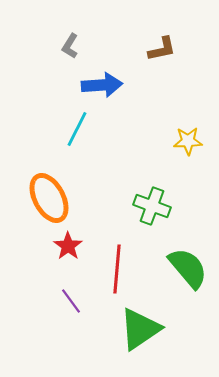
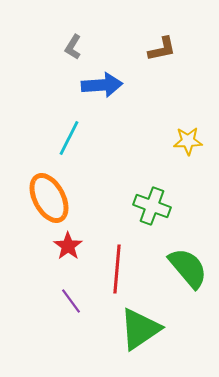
gray L-shape: moved 3 px right, 1 px down
cyan line: moved 8 px left, 9 px down
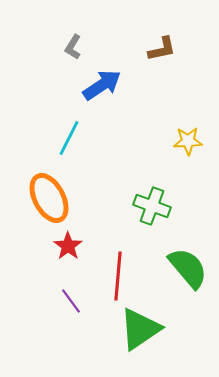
blue arrow: rotated 30 degrees counterclockwise
red line: moved 1 px right, 7 px down
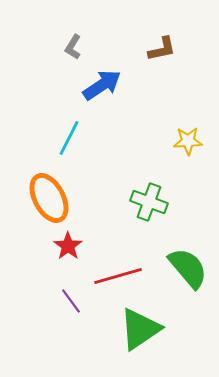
green cross: moved 3 px left, 4 px up
red line: rotated 69 degrees clockwise
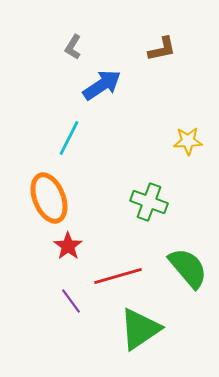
orange ellipse: rotated 6 degrees clockwise
